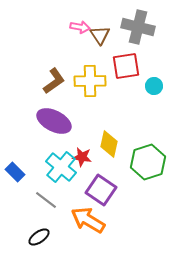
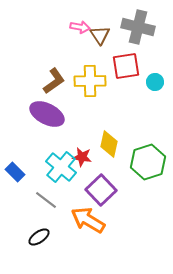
cyan circle: moved 1 px right, 4 px up
purple ellipse: moved 7 px left, 7 px up
purple square: rotated 12 degrees clockwise
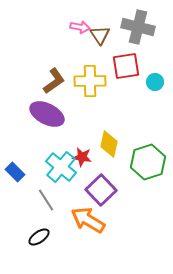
gray line: rotated 20 degrees clockwise
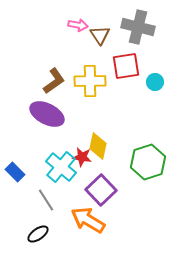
pink arrow: moved 2 px left, 2 px up
yellow diamond: moved 11 px left, 2 px down
black ellipse: moved 1 px left, 3 px up
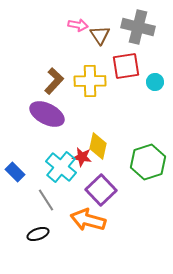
brown L-shape: rotated 12 degrees counterclockwise
orange arrow: rotated 16 degrees counterclockwise
black ellipse: rotated 15 degrees clockwise
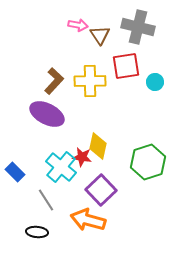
black ellipse: moved 1 px left, 2 px up; rotated 25 degrees clockwise
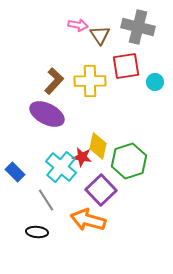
green hexagon: moved 19 px left, 1 px up
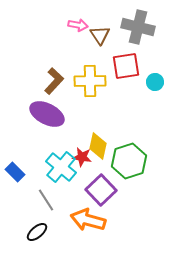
black ellipse: rotated 45 degrees counterclockwise
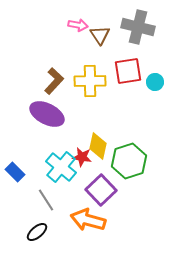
red square: moved 2 px right, 5 px down
